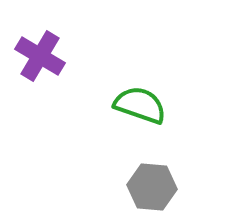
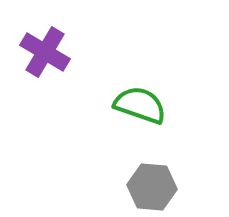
purple cross: moved 5 px right, 4 px up
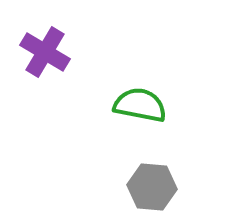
green semicircle: rotated 8 degrees counterclockwise
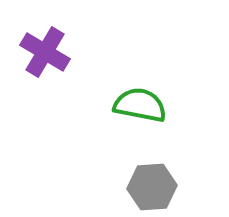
gray hexagon: rotated 9 degrees counterclockwise
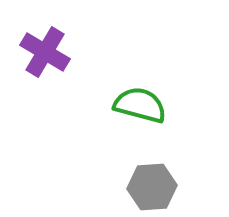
green semicircle: rotated 4 degrees clockwise
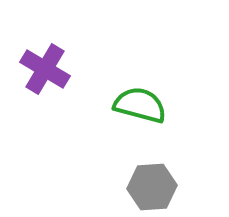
purple cross: moved 17 px down
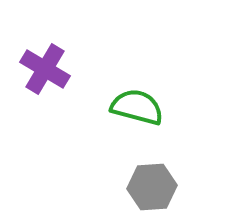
green semicircle: moved 3 px left, 2 px down
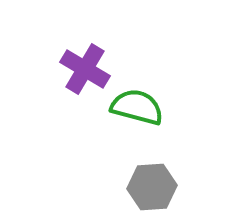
purple cross: moved 40 px right
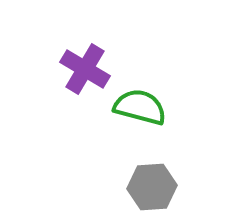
green semicircle: moved 3 px right
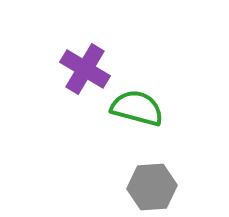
green semicircle: moved 3 px left, 1 px down
